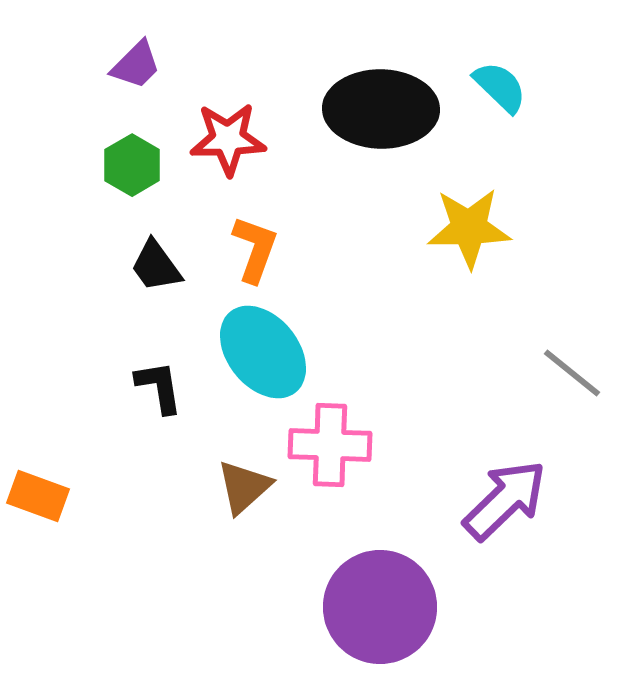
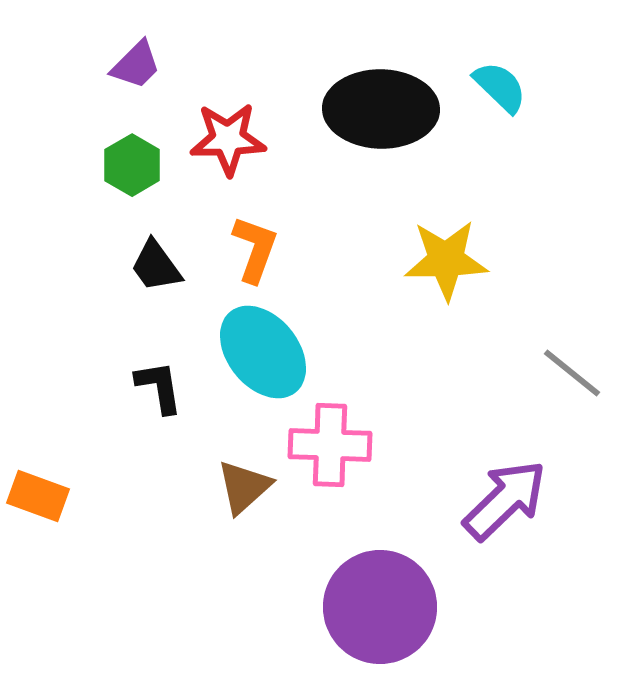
yellow star: moved 23 px left, 32 px down
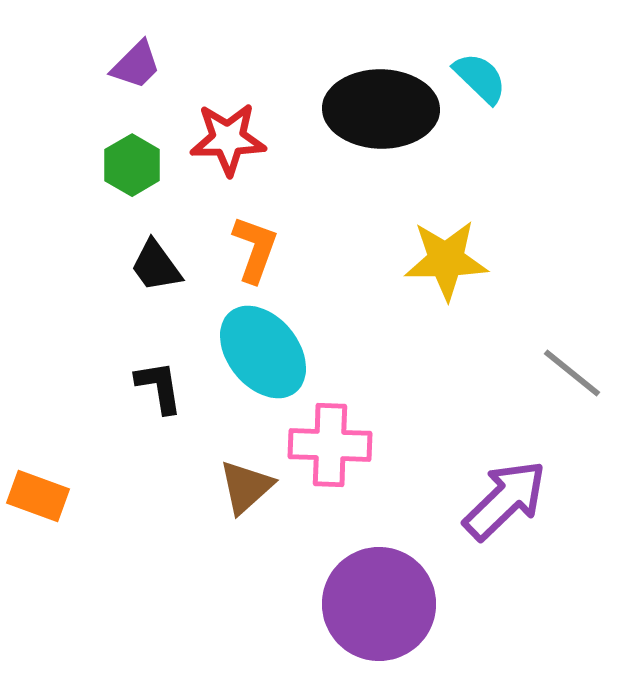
cyan semicircle: moved 20 px left, 9 px up
brown triangle: moved 2 px right
purple circle: moved 1 px left, 3 px up
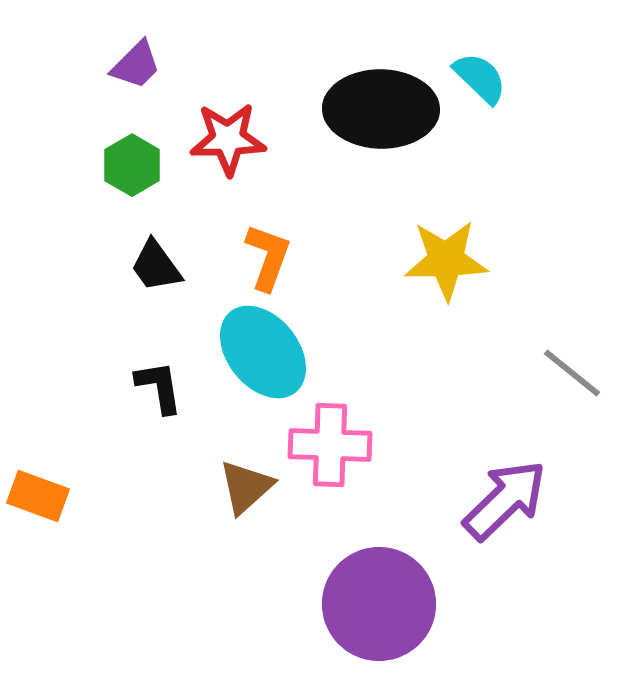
orange L-shape: moved 13 px right, 8 px down
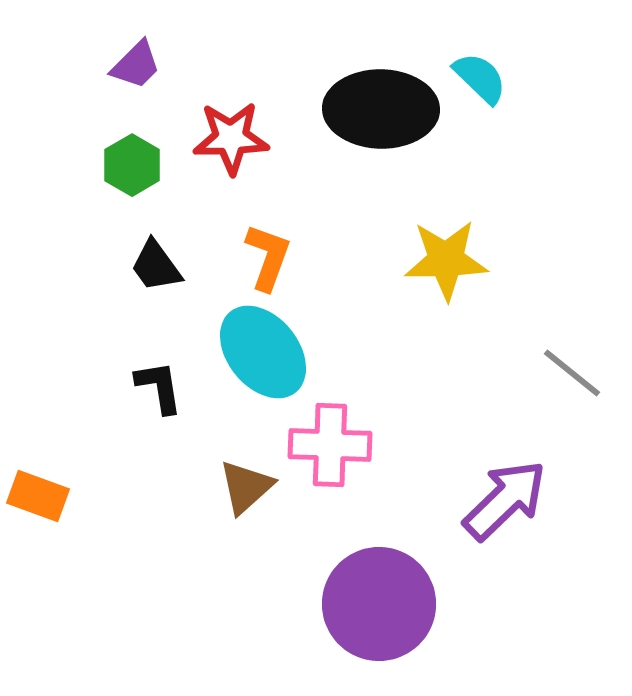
red star: moved 3 px right, 1 px up
